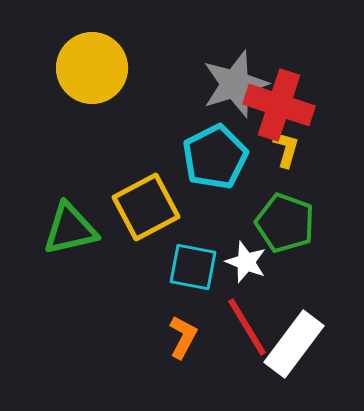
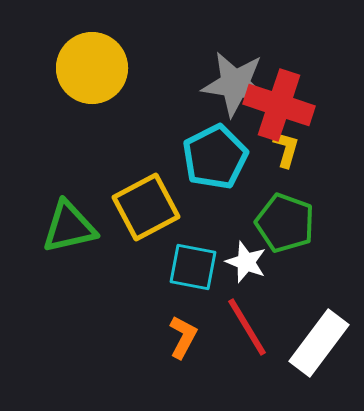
gray star: rotated 26 degrees clockwise
green triangle: moved 1 px left, 2 px up
white rectangle: moved 25 px right, 1 px up
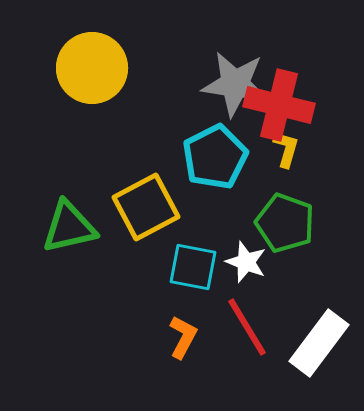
red cross: rotated 4 degrees counterclockwise
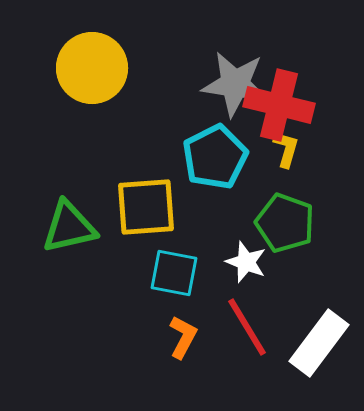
yellow square: rotated 24 degrees clockwise
cyan square: moved 19 px left, 6 px down
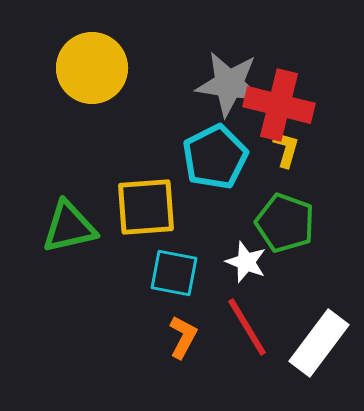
gray star: moved 6 px left
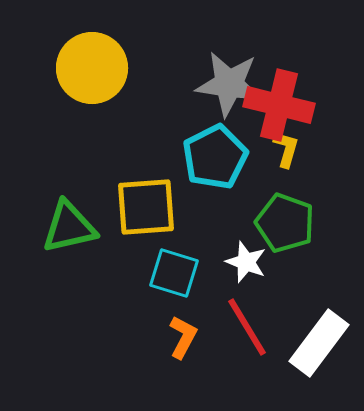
cyan square: rotated 6 degrees clockwise
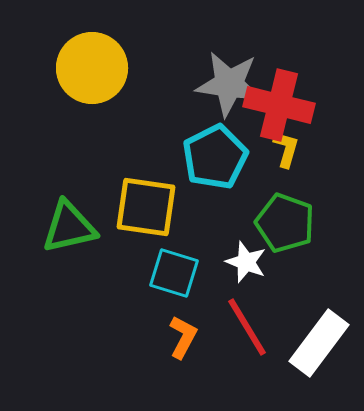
yellow square: rotated 12 degrees clockwise
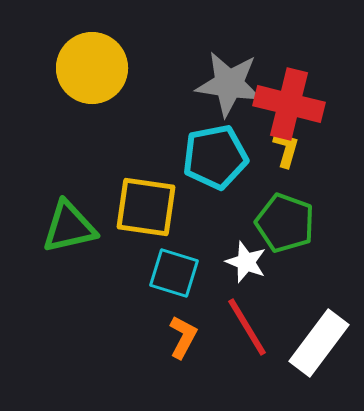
red cross: moved 10 px right, 1 px up
cyan pentagon: rotated 16 degrees clockwise
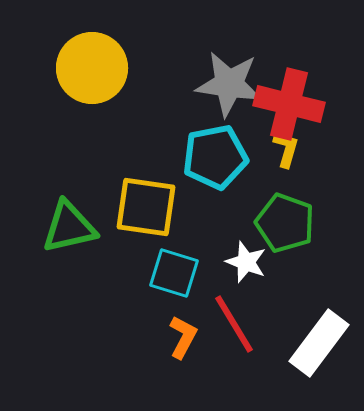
red line: moved 13 px left, 3 px up
